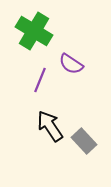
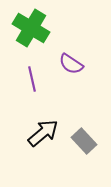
green cross: moved 3 px left, 3 px up
purple line: moved 8 px left, 1 px up; rotated 35 degrees counterclockwise
black arrow: moved 7 px left, 7 px down; rotated 84 degrees clockwise
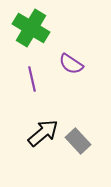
gray rectangle: moved 6 px left
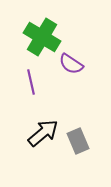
green cross: moved 11 px right, 9 px down
purple line: moved 1 px left, 3 px down
gray rectangle: rotated 20 degrees clockwise
